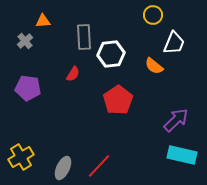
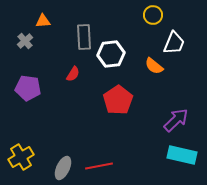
red line: rotated 36 degrees clockwise
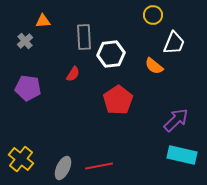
yellow cross: moved 2 px down; rotated 20 degrees counterclockwise
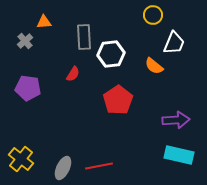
orange triangle: moved 1 px right, 1 px down
purple arrow: rotated 40 degrees clockwise
cyan rectangle: moved 3 px left
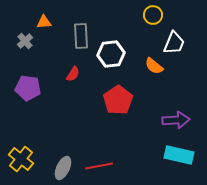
gray rectangle: moved 3 px left, 1 px up
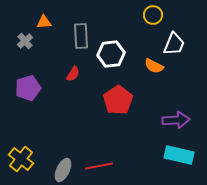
white trapezoid: moved 1 px down
orange semicircle: rotated 12 degrees counterclockwise
purple pentagon: rotated 25 degrees counterclockwise
gray ellipse: moved 2 px down
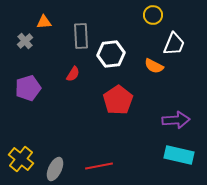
gray ellipse: moved 8 px left, 1 px up
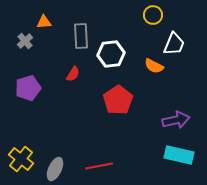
purple arrow: rotated 8 degrees counterclockwise
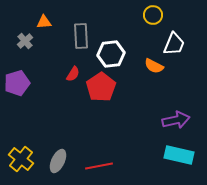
purple pentagon: moved 11 px left, 5 px up
red pentagon: moved 17 px left, 13 px up
gray ellipse: moved 3 px right, 8 px up
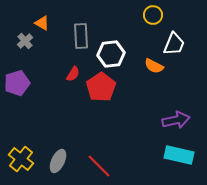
orange triangle: moved 2 px left, 1 px down; rotated 35 degrees clockwise
red line: rotated 56 degrees clockwise
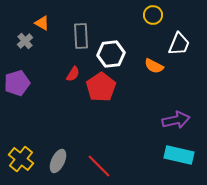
white trapezoid: moved 5 px right
